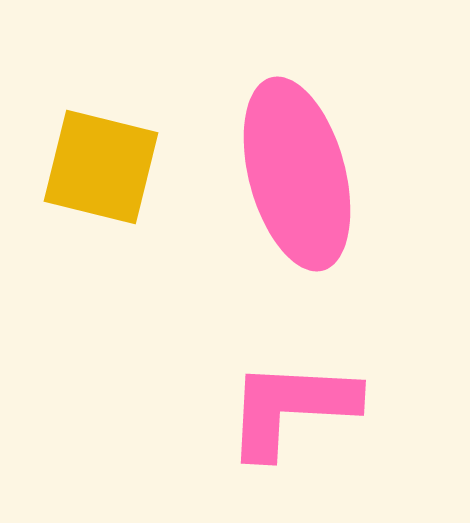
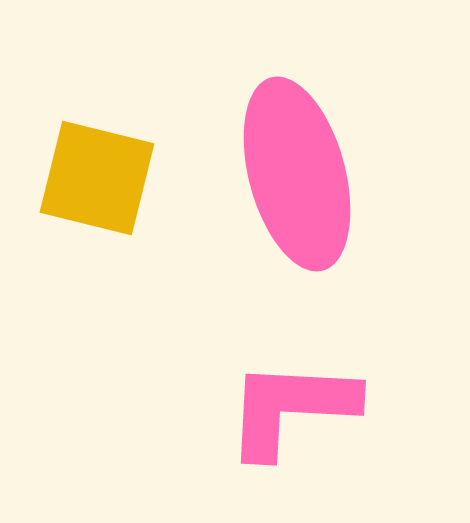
yellow square: moved 4 px left, 11 px down
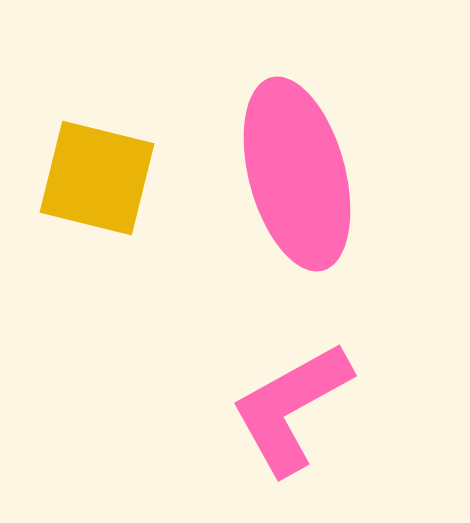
pink L-shape: rotated 32 degrees counterclockwise
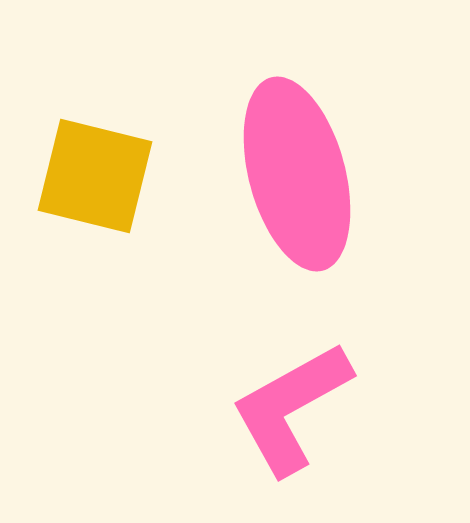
yellow square: moved 2 px left, 2 px up
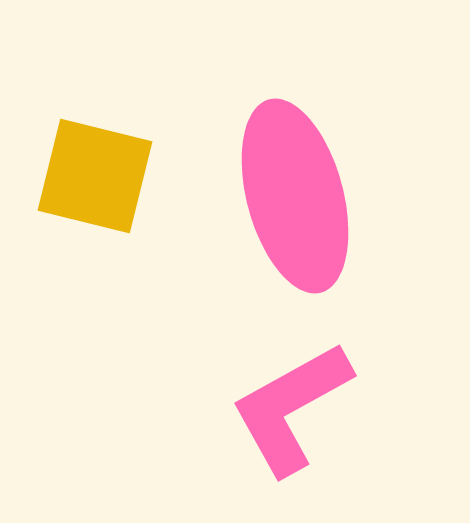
pink ellipse: moved 2 px left, 22 px down
